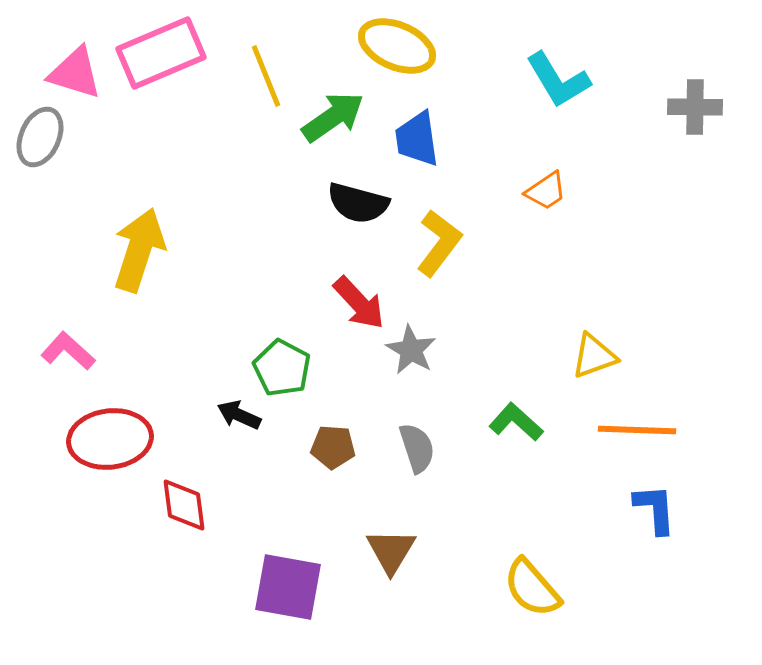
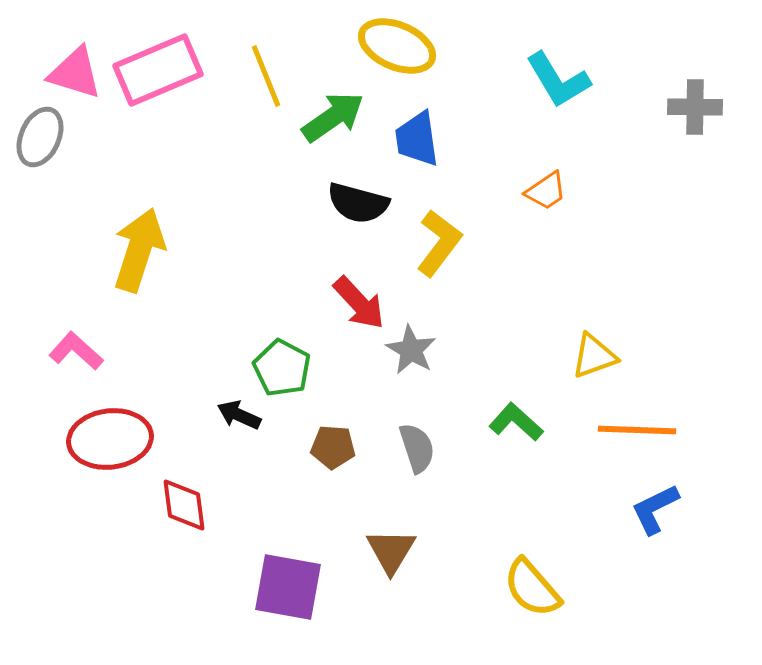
pink rectangle: moved 3 px left, 17 px down
pink L-shape: moved 8 px right
blue L-shape: rotated 112 degrees counterclockwise
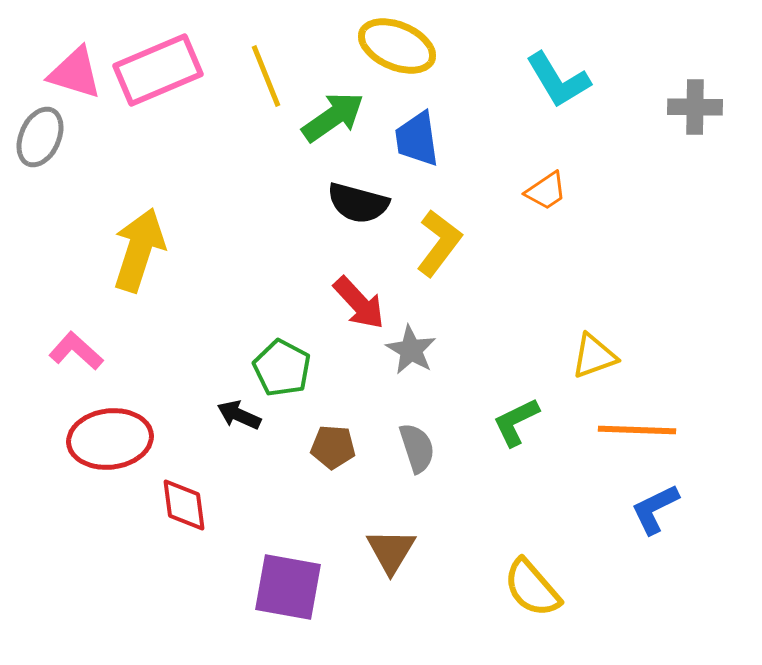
green L-shape: rotated 68 degrees counterclockwise
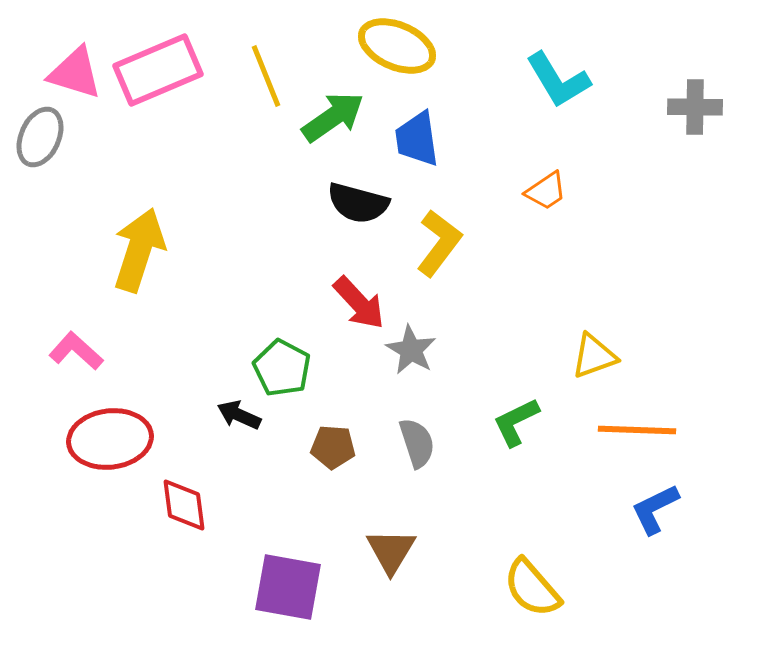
gray semicircle: moved 5 px up
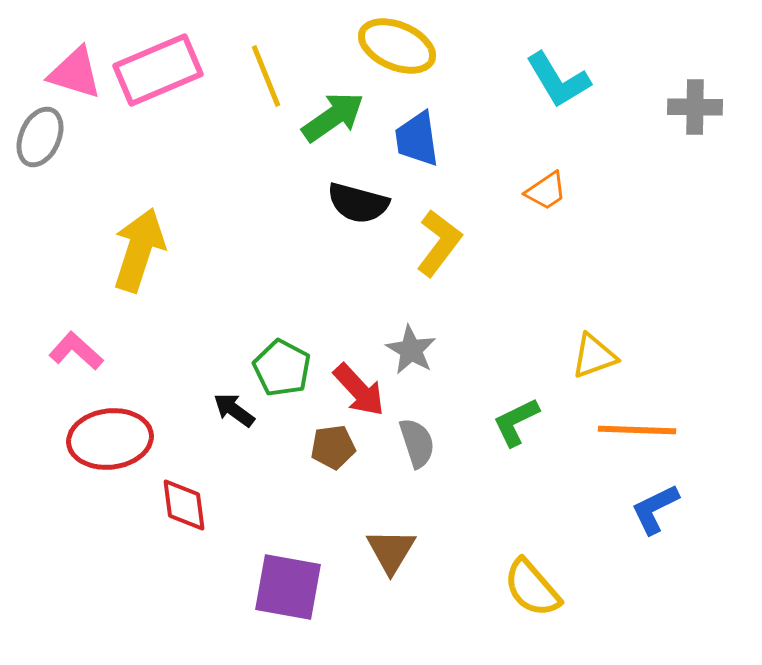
red arrow: moved 87 px down
black arrow: moved 5 px left, 5 px up; rotated 12 degrees clockwise
brown pentagon: rotated 12 degrees counterclockwise
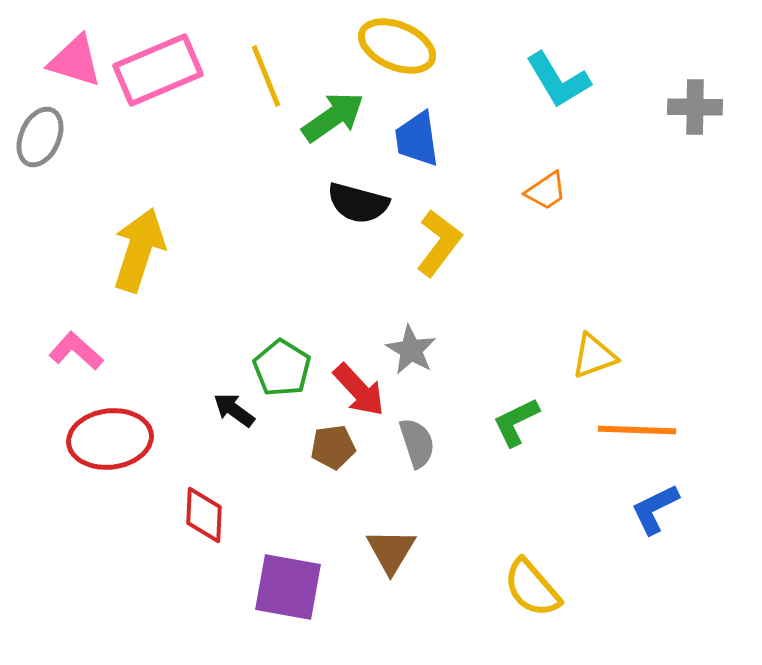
pink triangle: moved 12 px up
green pentagon: rotated 4 degrees clockwise
red diamond: moved 20 px right, 10 px down; rotated 10 degrees clockwise
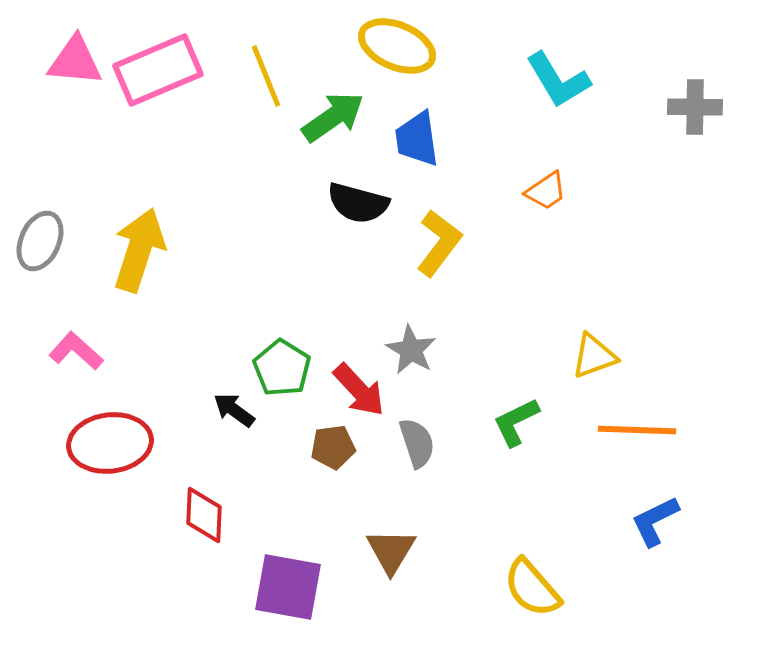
pink triangle: rotated 12 degrees counterclockwise
gray ellipse: moved 104 px down
red ellipse: moved 4 px down
blue L-shape: moved 12 px down
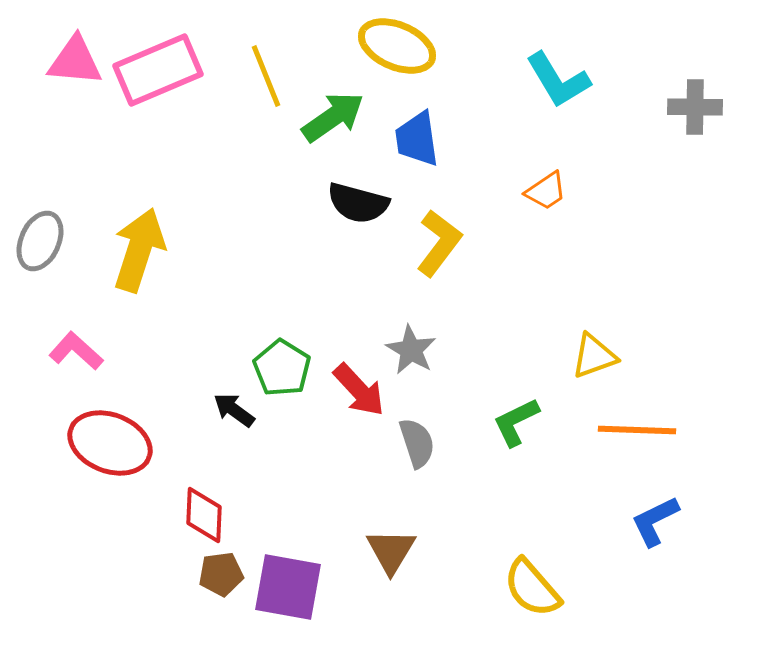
red ellipse: rotated 28 degrees clockwise
brown pentagon: moved 112 px left, 127 px down
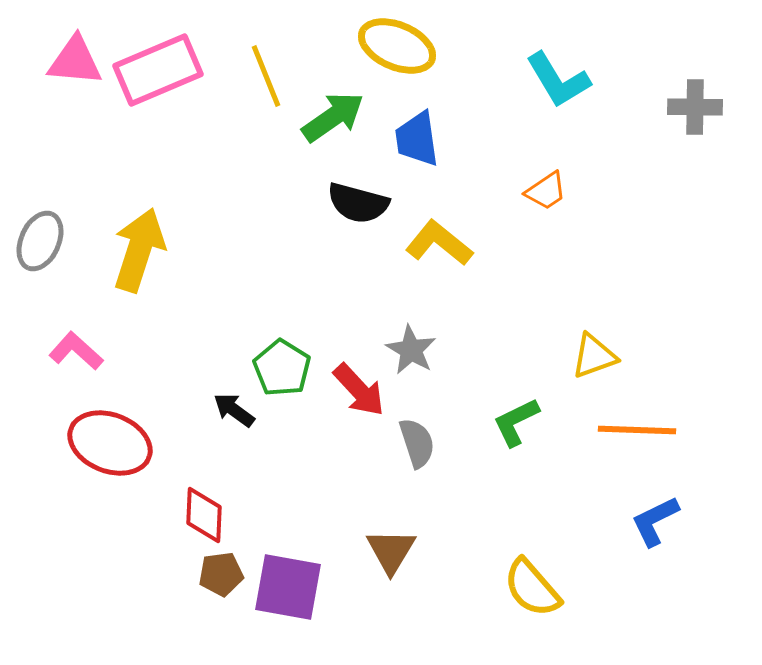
yellow L-shape: rotated 88 degrees counterclockwise
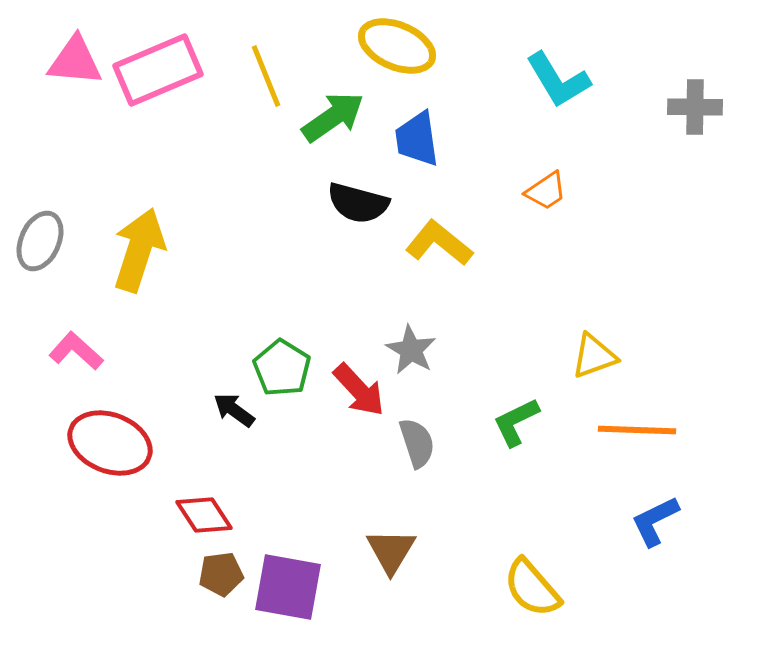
red diamond: rotated 36 degrees counterclockwise
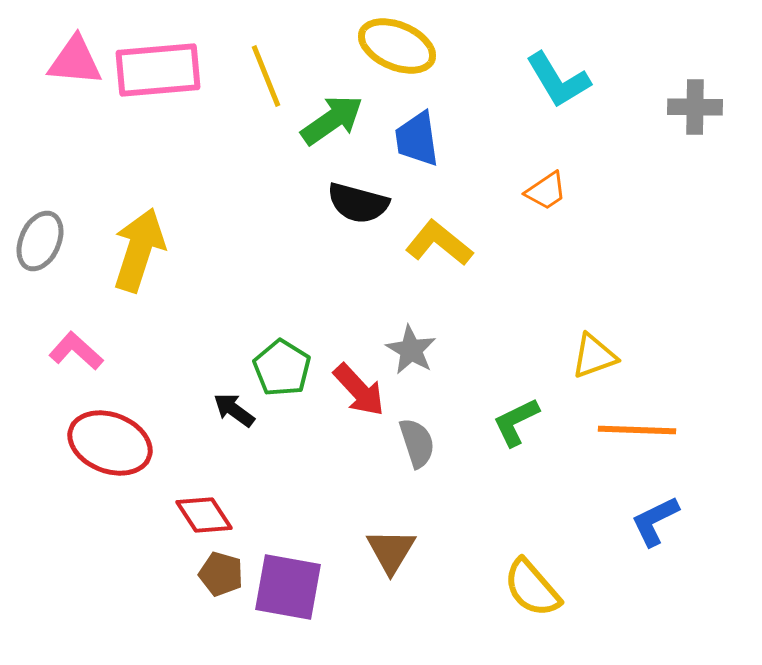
pink rectangle: rotated 18 degrees clockwise
green arrow: moved 1 px left, 3 px down
brown pentagon: rotated 24 degrees clockwise
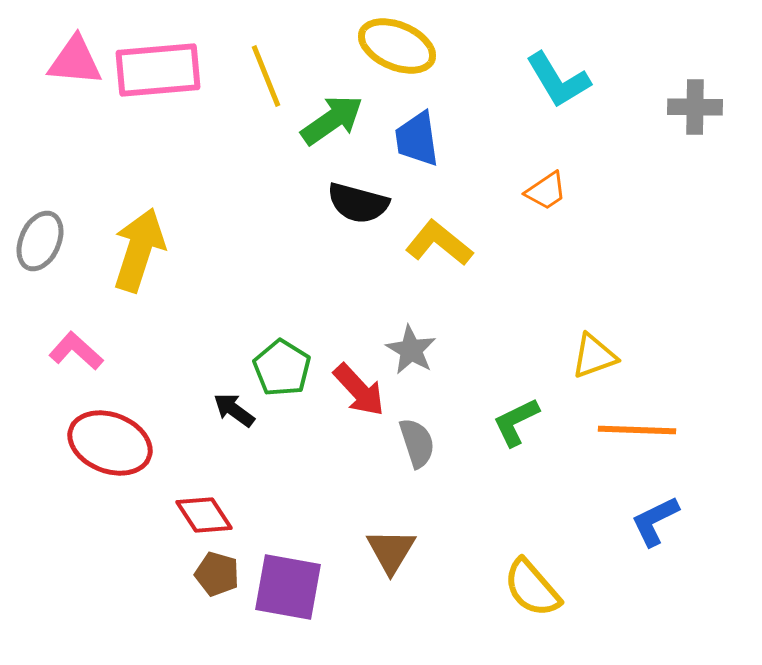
brown pentagon: moved 4 px left
